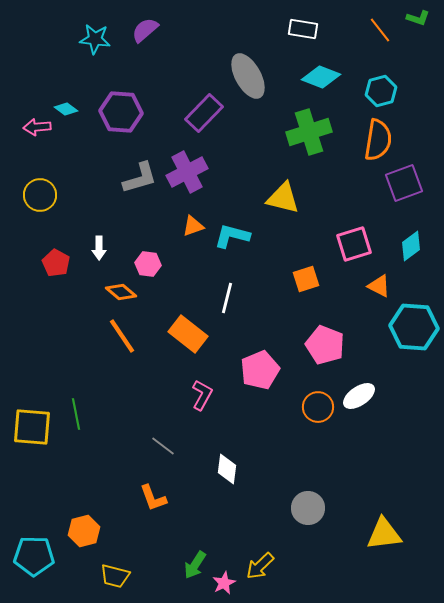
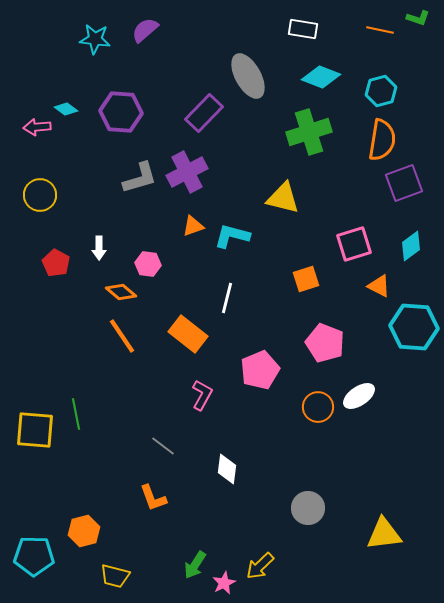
orange line at (380, 30): rotated 40 degrees counterclockwise
orange semicircle at (378, 140): moved 4 px right
pink pentagon at (325, 345): moved 2 px up
yellow square at (32, 427): moved 3 px right, 3 px down
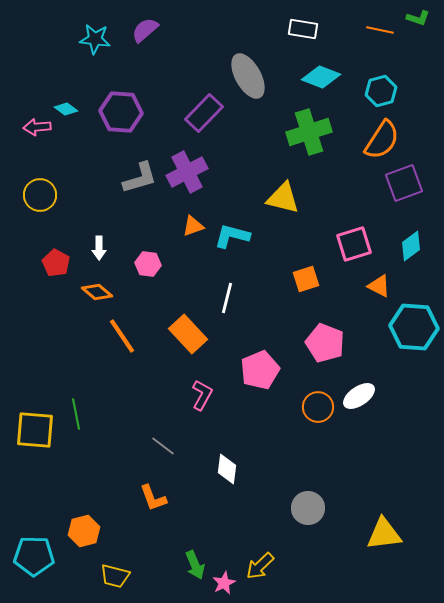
orange semicircle at (382, 140): rotated 24 degrees clockwise
orange diamond at (121, 292): moved 24 px left
orange rectangle at (188, 334): rotated 9 degrees clockwise
green arrow at (195, 565): rotated 56 degrees counterclockwise
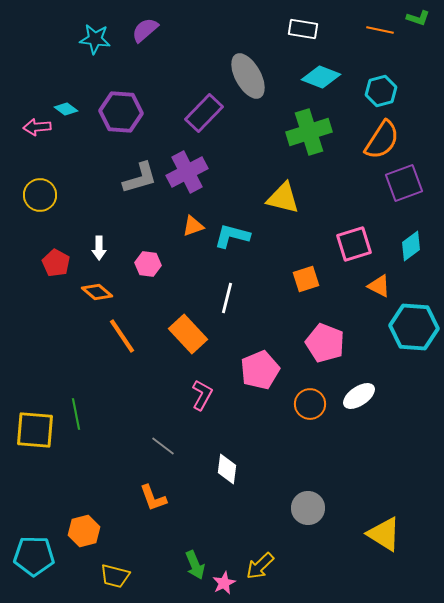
orange circle at (318, 407): moved 8 px left, 3 px up
yellow triangle at (384, 534): rotated 39 degrees clockwise
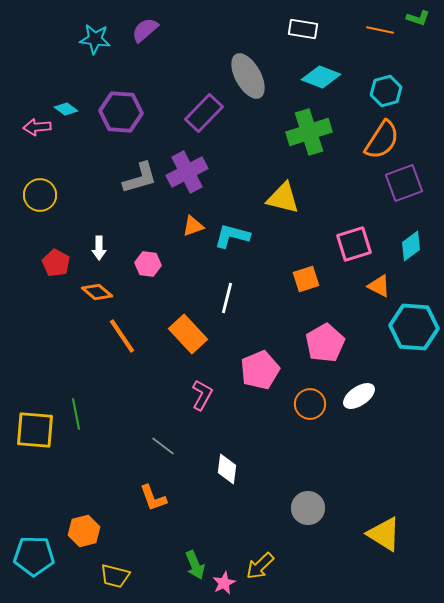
cyan hexagon at (381, 91): moved 5 px right
pink pentagon at (325, 343): rotated 21 degrees clockwise
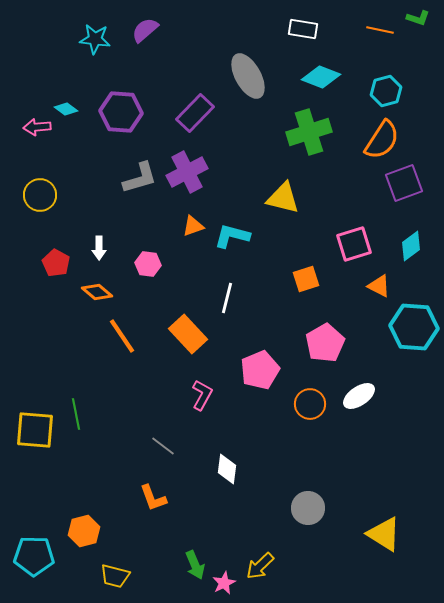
purple rectangle at (204, 113): moved 9 px left
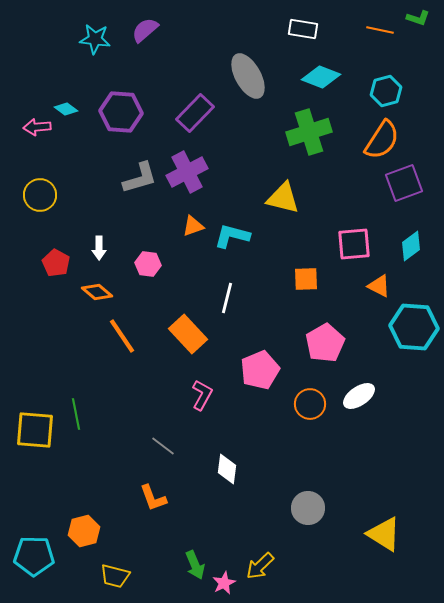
pink square at (354, 244): rotated 12 degrees clockwise
orange square at (306, 279): rotated 16 degrees clockwise
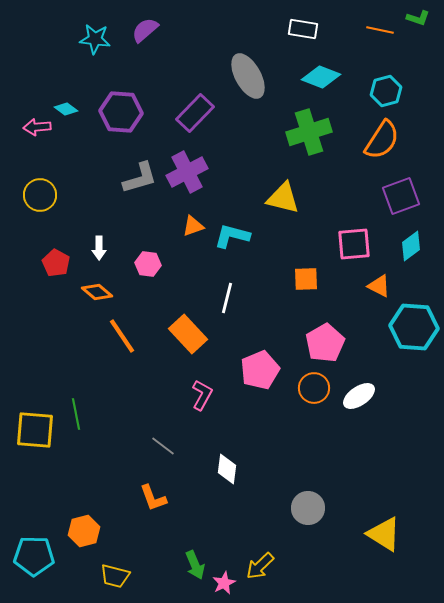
purple square at (404, 183): moved 3 px left, 13 px down
orange circle at (310, 404): moved 4 px right, 16 px up
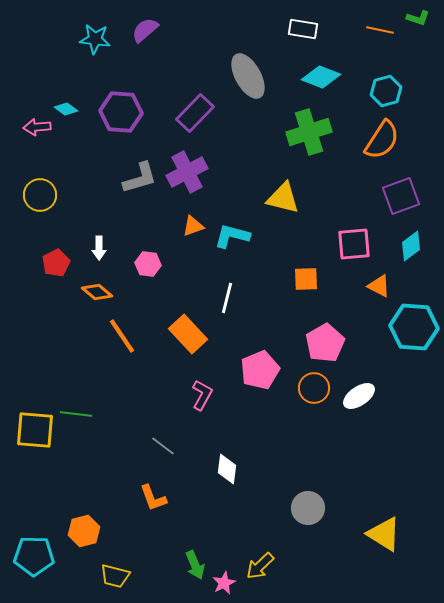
red pentagon at (56, 263): rotated 16 degrees clockwise
green line at (76, 414): rotated 72 degrees counterclockwise
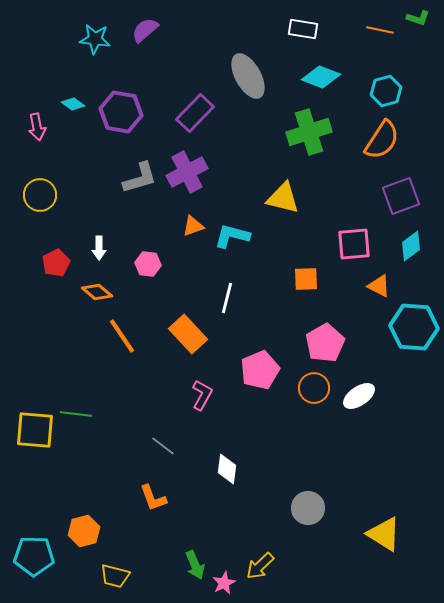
cyan diamond at (66, 109): moved 7 px right, 5 px up
purple hexagon at (121, 112): rotated 6 degrees clockwise
pink arrow at (37, 127): rotated 96 degrees counterclockwise
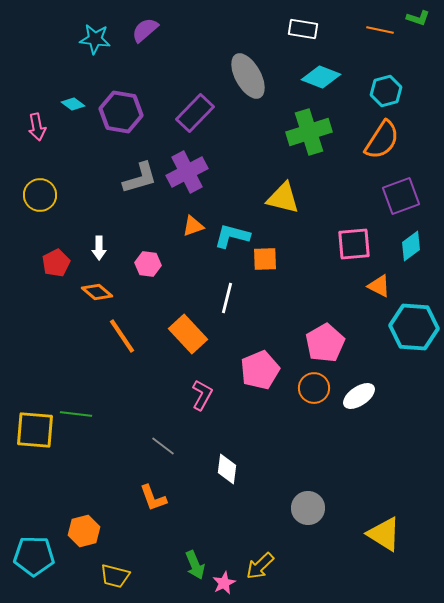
orange square at (306, 279): moved 41 px left, 20 px up
